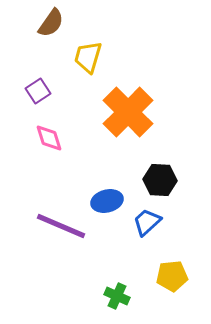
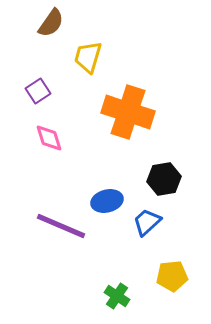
orange cross: rotated 27 degrees counterclockwise
black hexagon: moved 4 px right, 1 px up; rotated 12 degrees counterclockwise
green cross: rotated 10 degrees clockwise
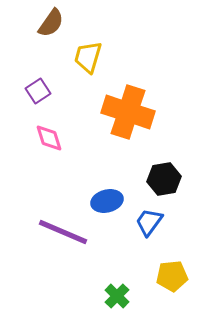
blue trapezoid: moved 2 px right; rotated 12 degrees counterclockwise
purple line: moved 2 px right, 6 px down
green cross: rotated 10 degrees clockwise
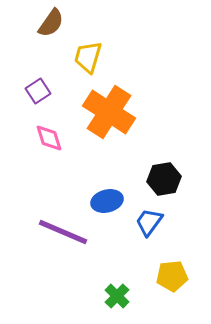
orange cross: moved 19 px left; rotated 15 degrees clockwise
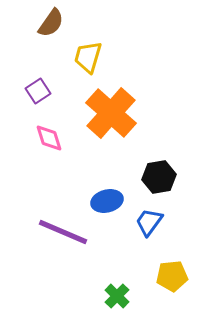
orange cross: moved 2 px right, 1 px down; rotated 9 degrees clockwise
black hexagon: moved 5 px left, 2 px up
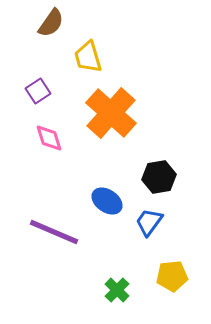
yellow trapezoid: rotated 32 degrees counterclockwise
blue ellipse: rotated 48 degrees clockwise
purple line: moved 9 px left
green cross: moved 6 px up
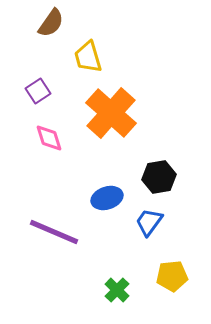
blue ellipse: moved 3 px up; rotated 52 degrees counterclockwise
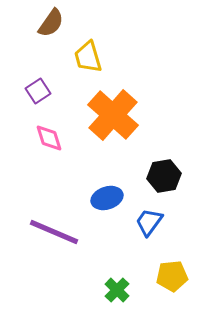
orange cross: moved 2 px right, 2 px down
black hexagon: moved 5 px right, 1 px up
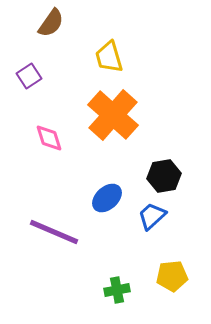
yellow trapezoid: moved 21 px right
purple square: moved 9 px left, 15 px up
blue ellipse: rotated 24 degrees counterclockwise
blue trapezoid: moved 3 px right, 6 px up; rotated 12 degrees clockwise
green cross: rotated 35 degrees clockwise
